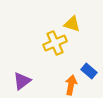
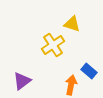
yellow cross: moved 2 px left, 2 px down; rotated 10 degrees counterclockwise
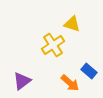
orange arrow: moved 1 px left, 2 px up; rotated 120 degrees clockwise
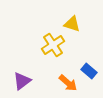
orange arrow: moved 2 px left
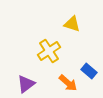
yellow cross: moved 4 px left, 6 px down
purple triangle: moved 4 px right, 3 px down
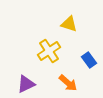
yellow triangle: moved 3 px left
blue rectangle: moved 11 px up; rotated 14 degrees clockwise
purple triangle: rotated 12 degrees clockwise
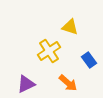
yellow triangle: moved 1 px right, 3 px down
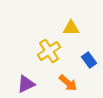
yellow triangle: moved 1 px right, 1 px down; rotated 18 degrees counterclockwise
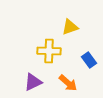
yellow triangle: moved 1 px left, 1 px up; rotated 18 degrees counterclockwise
yellow cross: rotated 35 degrees clockwise
purple triangle: moved 7 px right, 2 px up
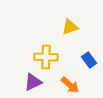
yellow cross: moved 3 px left, 6 px down
orange arrow: moved 2 px right, 2 px down
